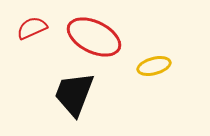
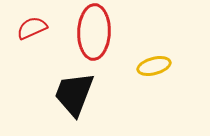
red ellipse: moved 5 px up; rotated 66 degrees clockwise
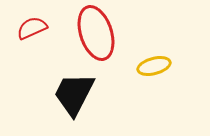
red ellipse: moved 2 px right, 1 px down; rotated 20 degrees counterclockwise
black trapezoid: rotated 6 degrees clockwise
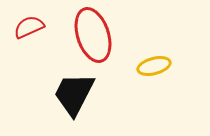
red semicircle: moved 3 px left, 1 px up
red ellipse: moved 3 px left, 2 px down
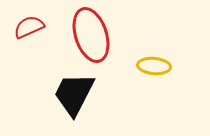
red ellipse: moved 2 px left
yellow ellipse: rotated 20 degrees clockwise
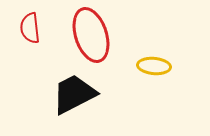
red semicircle: moved 1 px right, 1 px down; rotated 72 degrees counterclockwise
black trapezoid: rotated 36 degrees clockwise
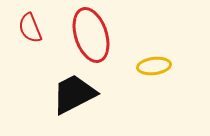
red semicircle: rotated 16 degrees counterclockwise
yellow ellipse: rotated 12 degrees counterclockwise
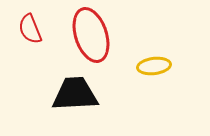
red semicircle: moved 1 px down
black trapezoid: moved 1 px right; rotated 24 degrees clockwise
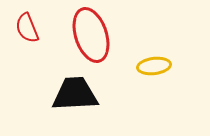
red semicircle: moved 3 px left, 1 px up
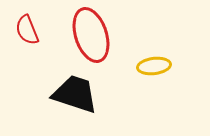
red semicircle: moved 2 px down
black trapezoid: rotated 21 degrees clockwise
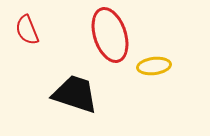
red ellipse: moved 19 px right
